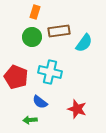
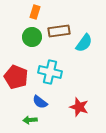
red star: moved 2 px right, 2 px up
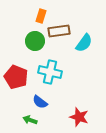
orange rectangle: moved 6 px right, 4 px down
green circle: moved 3 px right, 4 px down
red star: moved 10 px down
green arrow: rotated 24 degrees clockwise
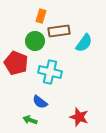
red pentagon: moved 14 px up
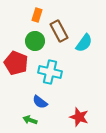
orange rectangle: moved 4 px left, 1 px up
brown rectangle: rotated 70 degrees clockwise
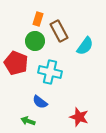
orange rectangle: moved 1 px right, 4 px down
cyan semicircle: moved 1 px right, 3 px down
green arrow: moved 2 px left, 1 px down
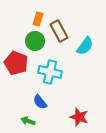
blue semicircle: rotated 14 degrees clockwise
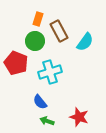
cyan semicircle: moved 4 px up
cyan cross: rotated 30 degrees counterclockwise
green arrow: moved 19 px right
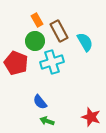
orange rectangle: moved 1 px left, 1 px down; rotated 48 degrees counterclockwise
cyan semicircle: rotated 66 degrees counterclockwise
cyan cross: moved 2 px right, 10 px up
red star: moved 12 px right
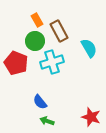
cyan semicircle: moved 4 px right, 6 px down
